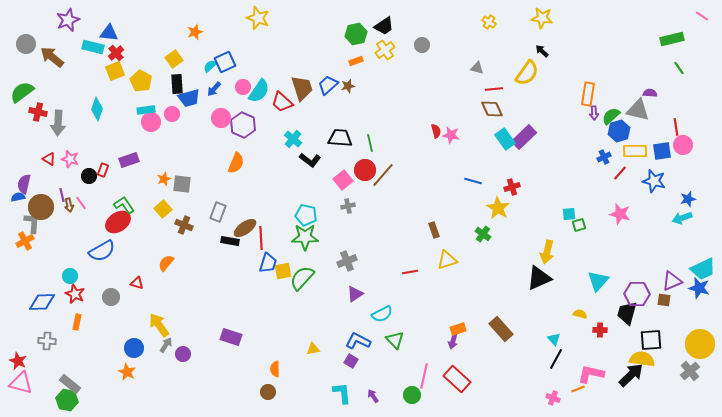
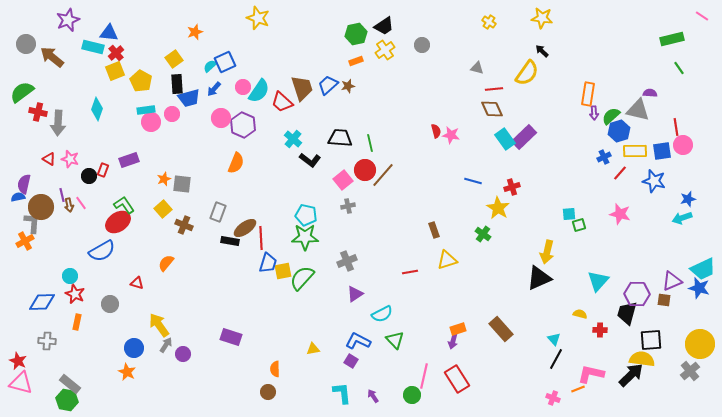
gray circle at (111, 297): moved 1 px left, 7 px down
red rectangle at (457, 379): rotated 16 degrees clockwise
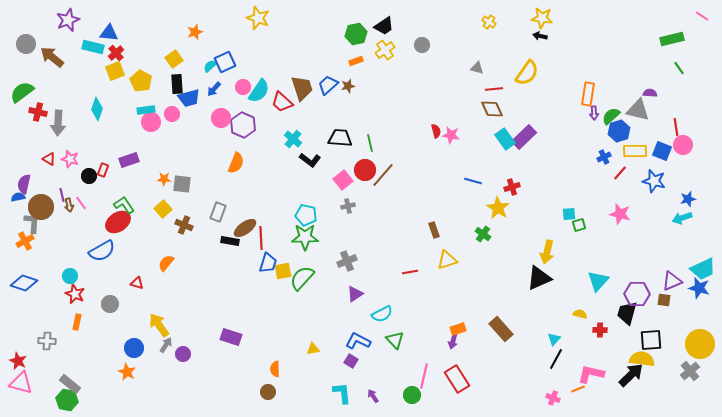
black arrow at (542, 51): moved 2 px left, 15 px up; rotated 32 degrees counterclockwise
blue square at (662, 151): rotated 30 degrees clockwise
orange star at (164, 179): rotated 24 degrees clockwise
blue diamond at (42, 302): moved 18 px left, 19 px up; rotated 20 degrees clockwise
cyan triangle at (554, 339): rotated 24 degrees clockwise
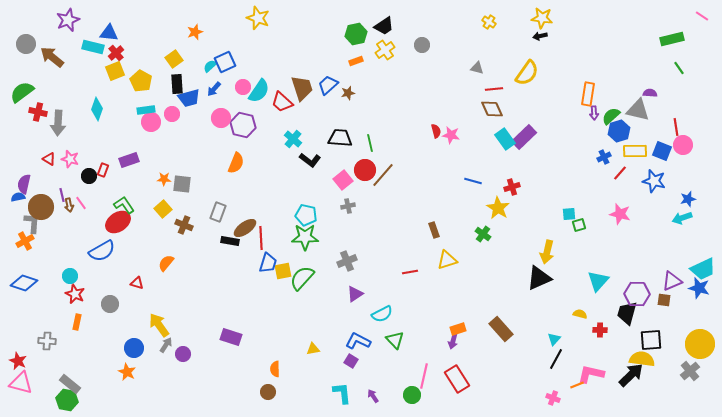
black arrow at (540, 36): rotated 24 degrees counterclockwise
brown star at (348, 86): moved 7 px down
purple hexagon at (243, 125): rotated 10 degrees counterclockwise
orange line at (578, 389): moved 1 px left, 4 px up
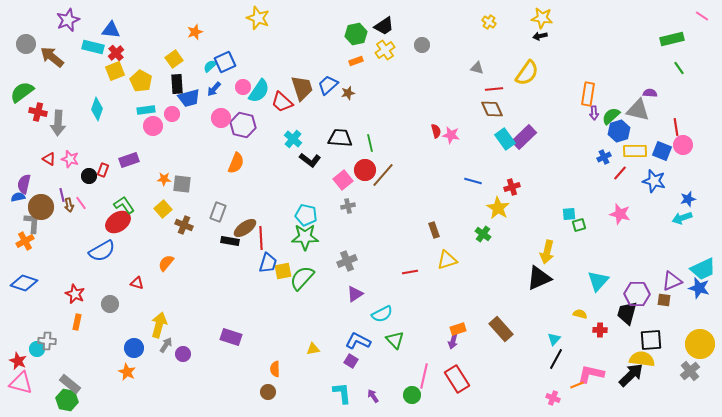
blue triangle at (109, 33): moved 2 px right, 3 px up
pink circle at (151, 122): moved 2 px right, 4 px down
cyan circle at (70, 276): moved 33 px left, 73 px down
yellow arrow at (159, 325): rotated 50 degrees clockwise
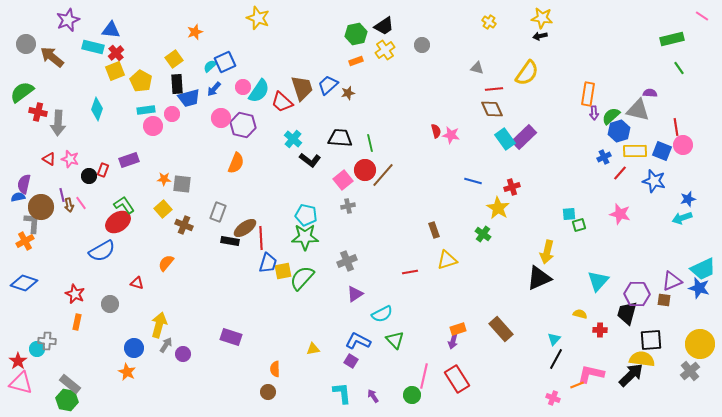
red star at (18, 361): rotated 12 degrees clockwise
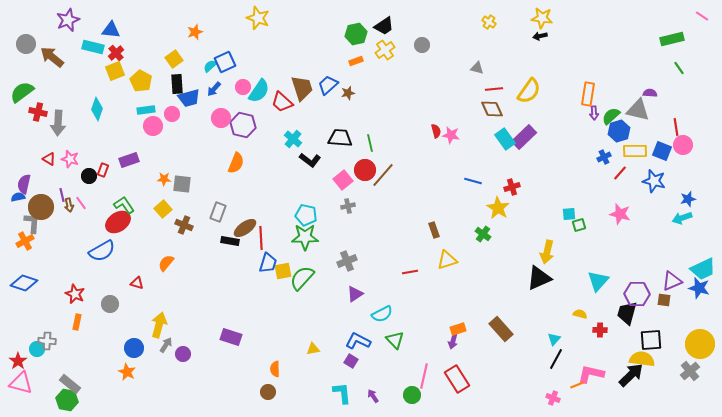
yellow semicircle at (527, 73): moved 2 px right, 18 px down
